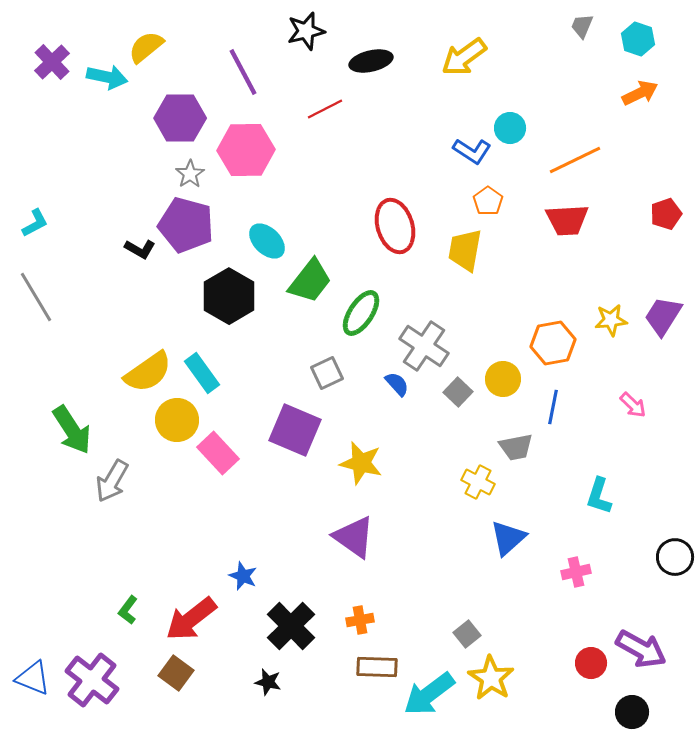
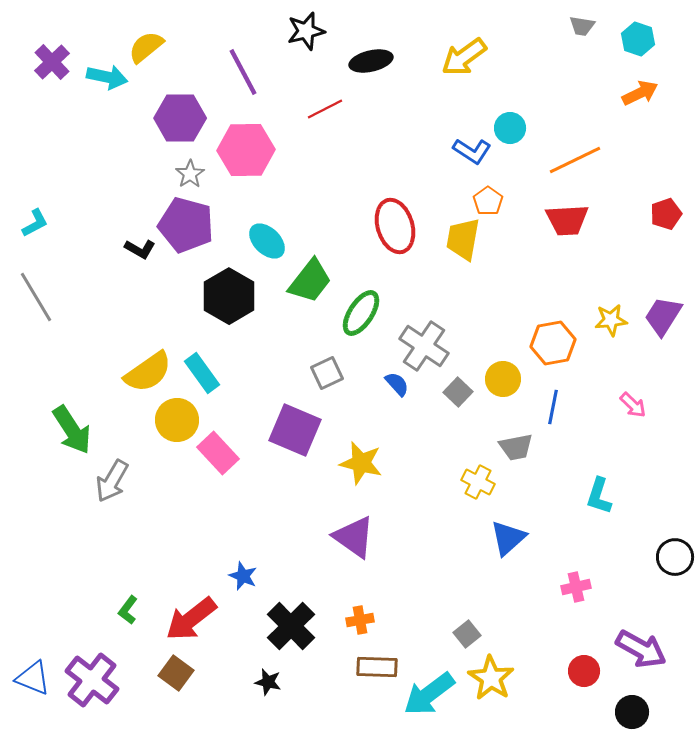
gray trapezoid at (582, 26): rotated 104 degrees counterclockwise
yellow trapezoid at (465, 250): moved 2 px left, 11 px up
pink cross at (576, 572): moved 15 px down
red circle at (591, 663): moved 7 px left, 8 px down
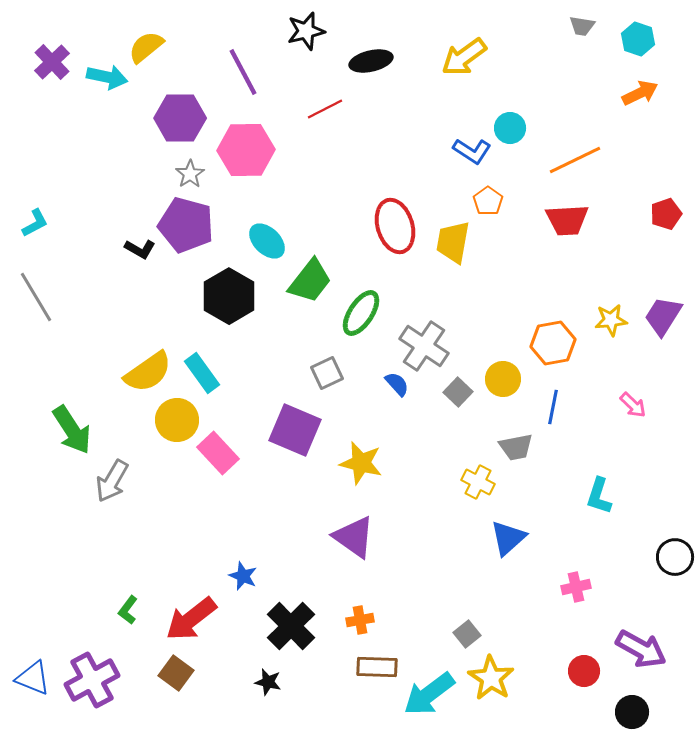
yellow trapezoid at (463, 239): moved 10 px left, 3 px down
purple cross at (92, 680): rotated 24 degrees clockwise
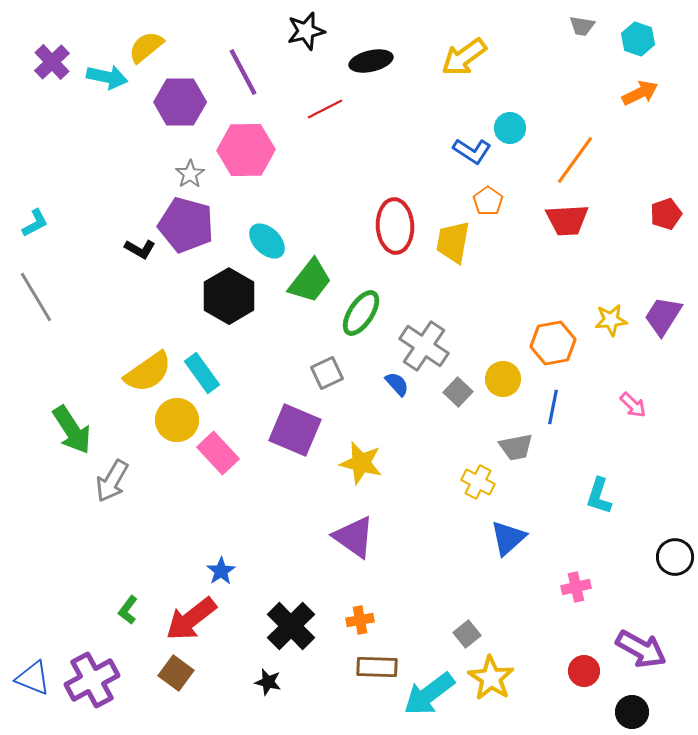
purple hexagon at (180, 118): moved 16 px up
orange line at (575, 160): rotated 28 degrees counterclockwise
red ellipse at (395, 226): rotated 14 degrees clockwise
blue star at (243, 576): moved 22 px left, 5 px up; rotated 16 degrees clockwise
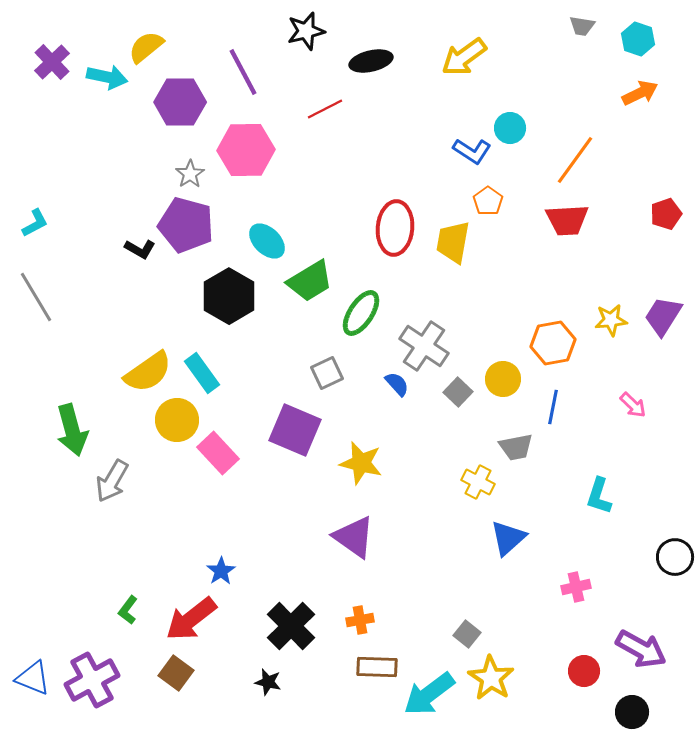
red ellipse at (395, 226): moved 2 px down; rotated 8 degrees clockwise
green trapezoid at (310, 281): rotated 21 degrees clockwise
green arrow at (72, 430): rotated 18 degrees clockwise
gray square at (467, 634): rotated 12 degrees counterclockwise
